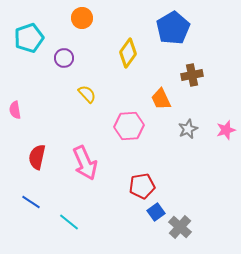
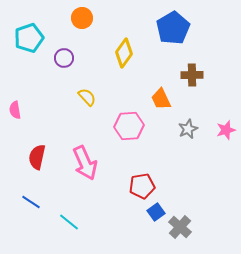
yellow diamond: moved 4 px left
brown cross: rotated 10 degrees clockwise
yellow semicircle: moved 3 px down
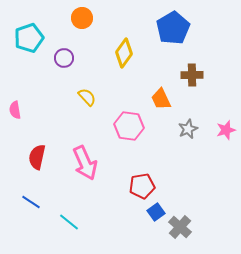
pink hexagon: rotated 12 degrees clockwise
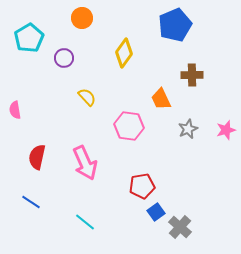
blue pentagon: moved 2 px right, 3 px up; rotated 8 degrees clockwise
cyan pentagon: rotated 12 degrees counterclockwise
cyan line: moved 16 px right
